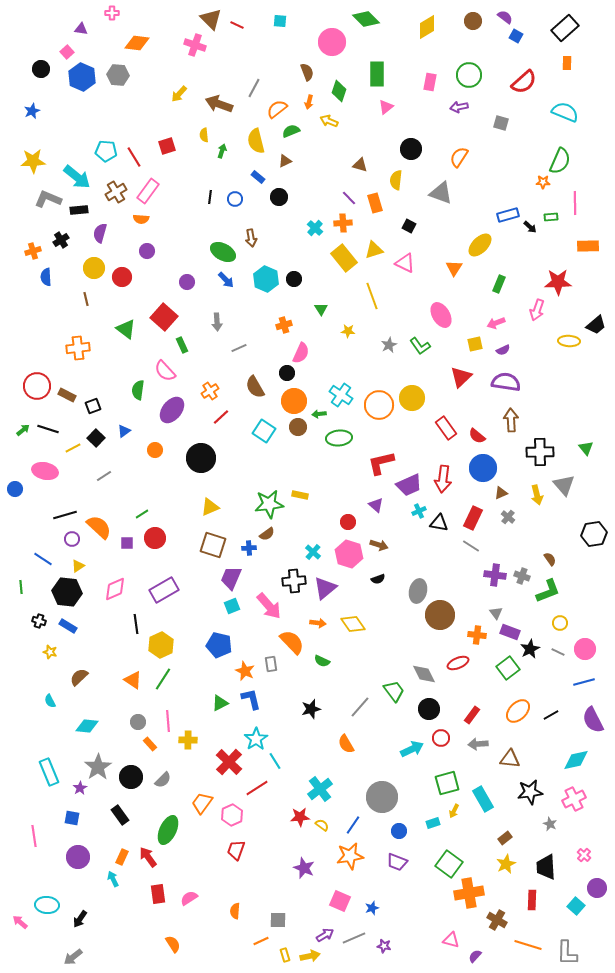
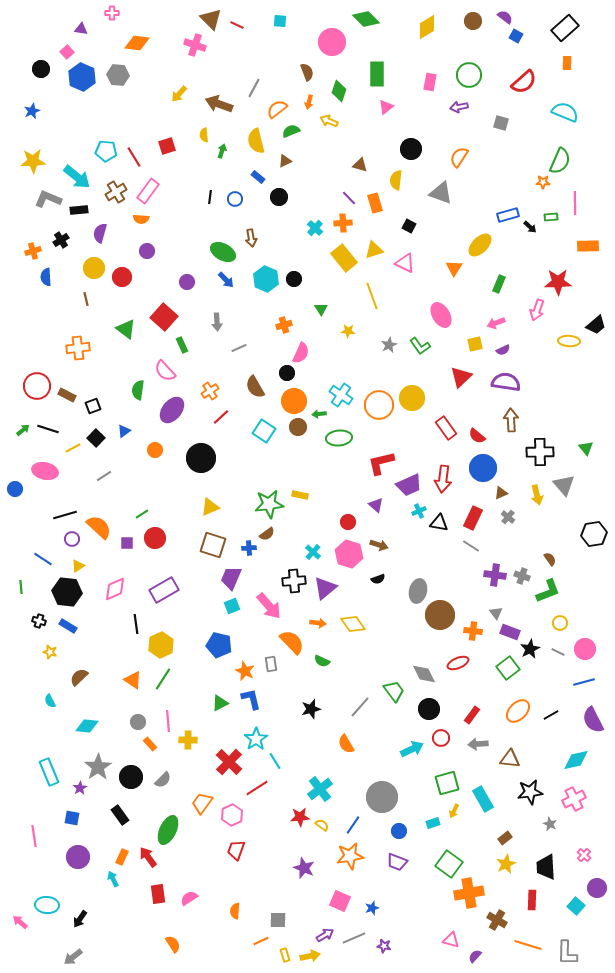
orange cross at (477, 635): moved 4 px left, 4 px up
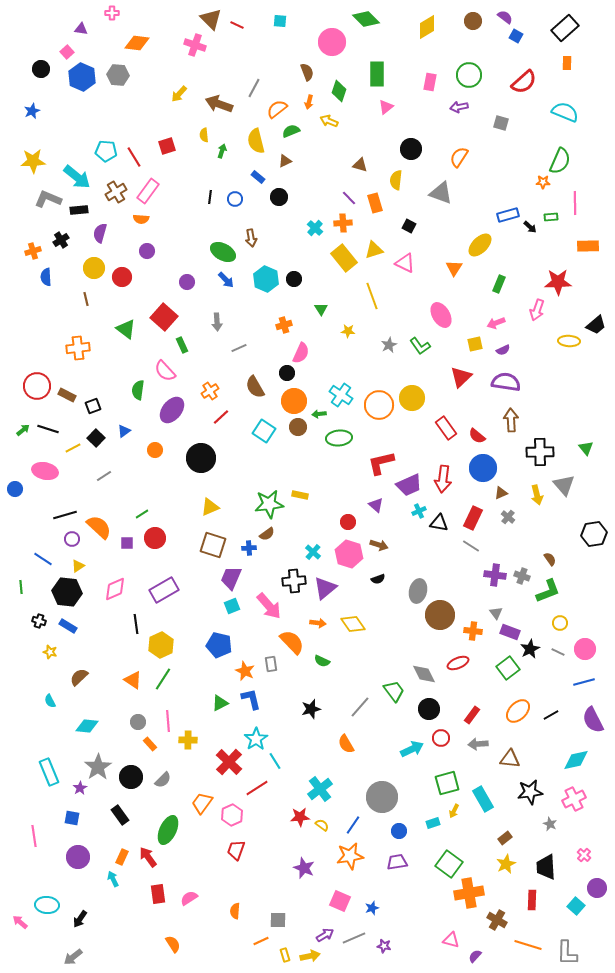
purple trapezoid at (397, 862): rotated 150 degrees clockwise
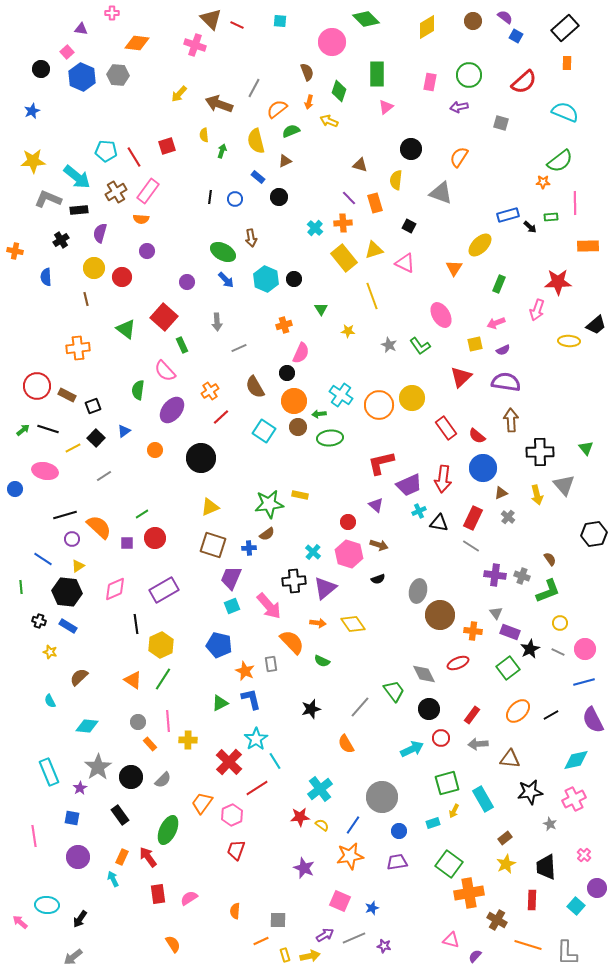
green semicircle at (560, 161): rotated 28 degrees clockwise
orange cross at (33, 251): moved 18 px left; rotated 28 degrees clockwise
gray star at (389, 345): rotated 21 degrees counterclockwise
green ellipse at (339, 438): moved 9 px left
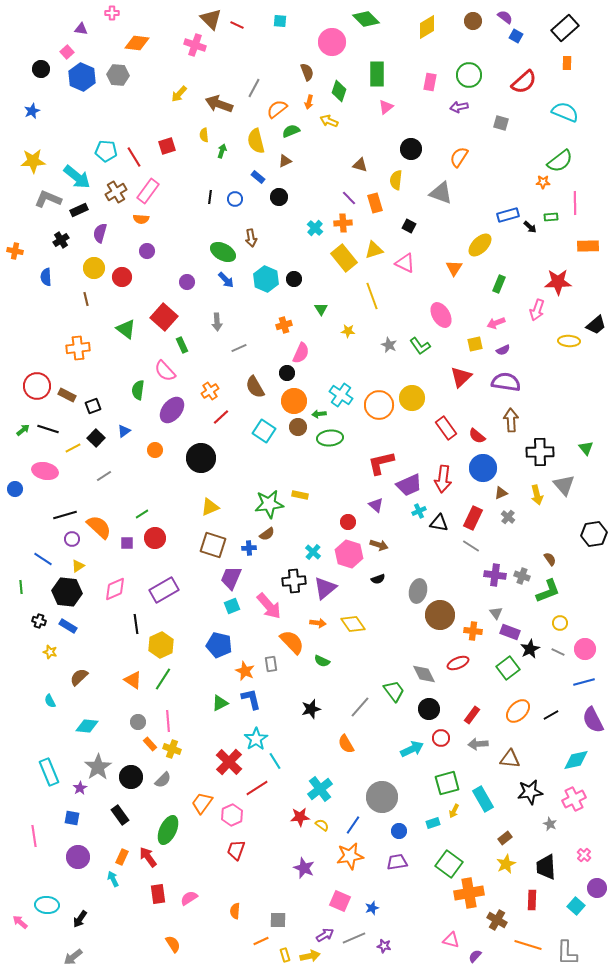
black rectangle at (79, 210): rotated 18 degrees counterclockwise
yellow cross at (188, 740): moved 16 px left, 9 px down; rotated 18 degrees clockwise
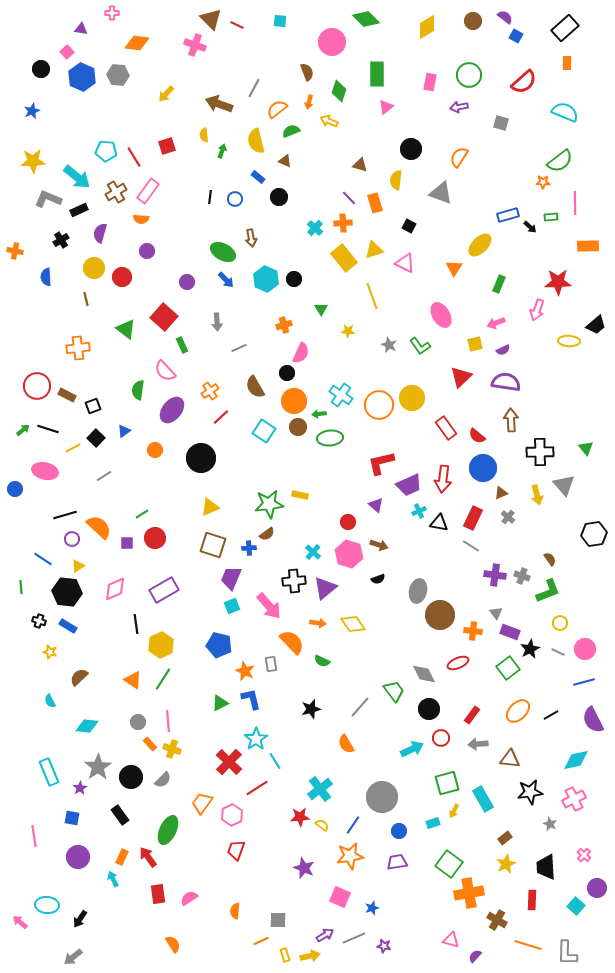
yellow arrow at (179, 94): moved 13 px left
brown triangle at (285, 161): rotated 48 degrees clockwise
pink square at (340, 901): moved 4 px up
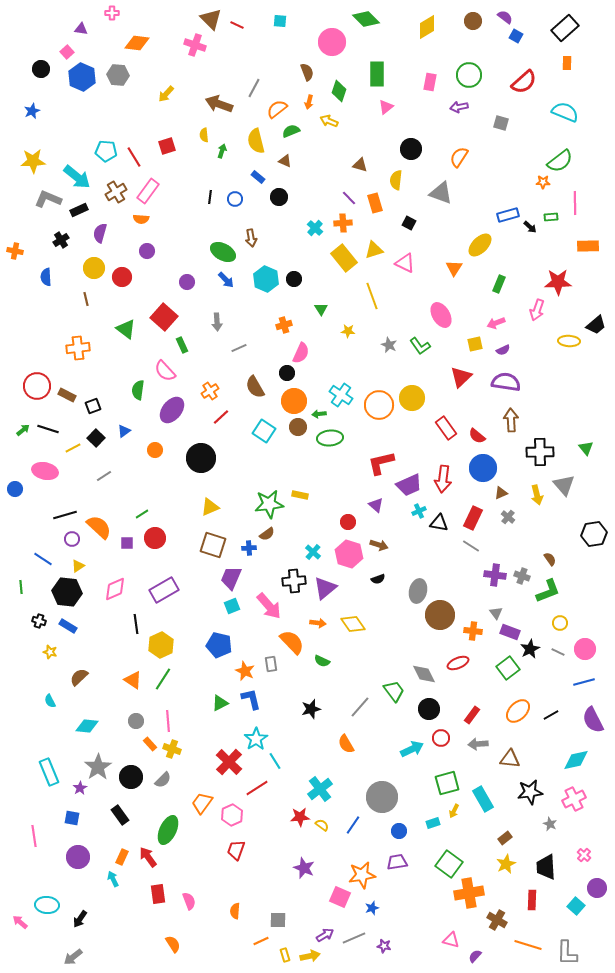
black square at (409, 226): moved 3 px up
gray circle at (138, 722): moved 2 px left, 1 px up
orange star at (350, 856): moved 12 px right, 19 px down
pink semicircle at (189, 898): moved 3 px down; rotated 102 degrees clockwise
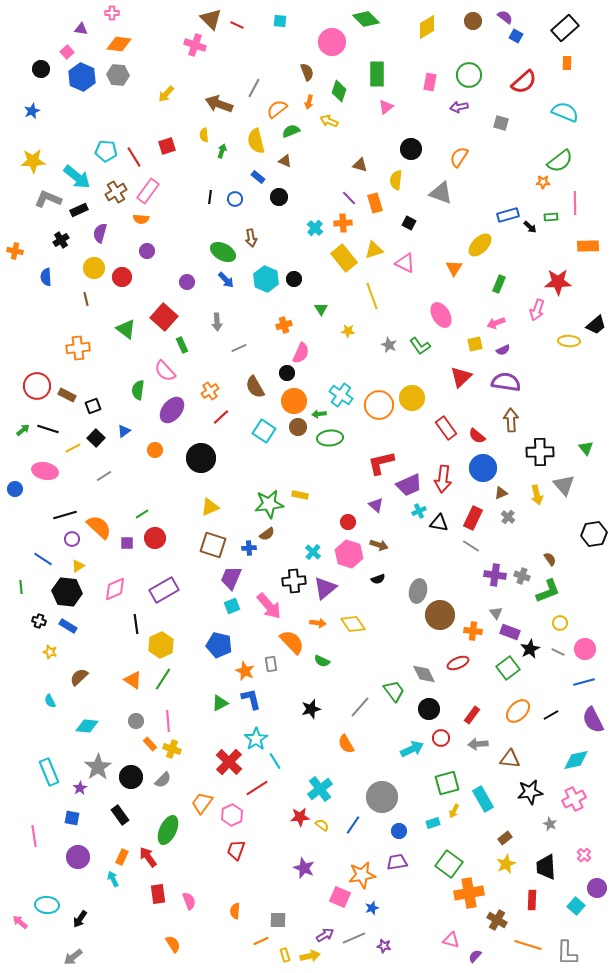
orange diamond at (137, 43): moved 18 px left, 1 px down
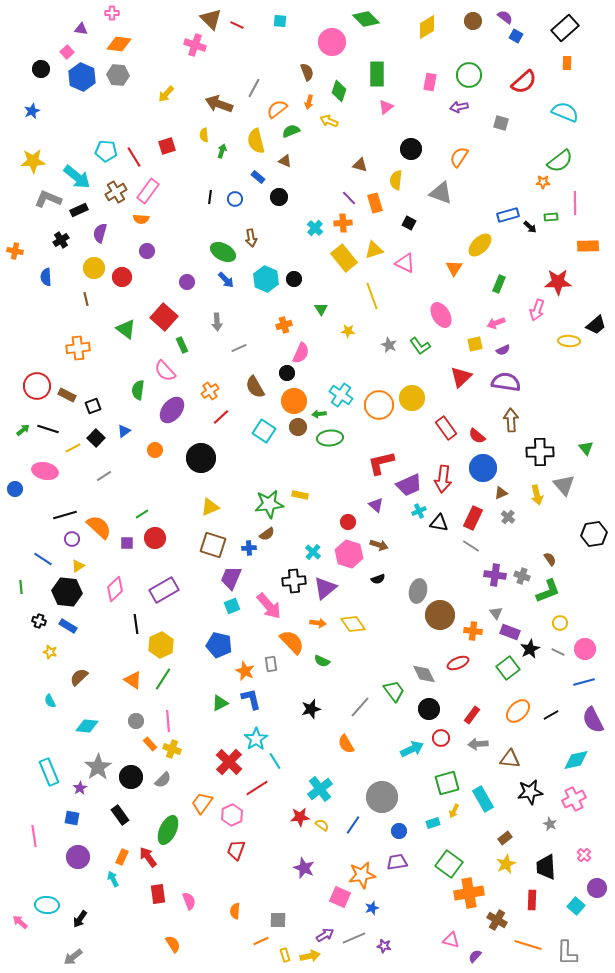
pink diamond at (115, 589): rotated 20 degrees counterclockwise
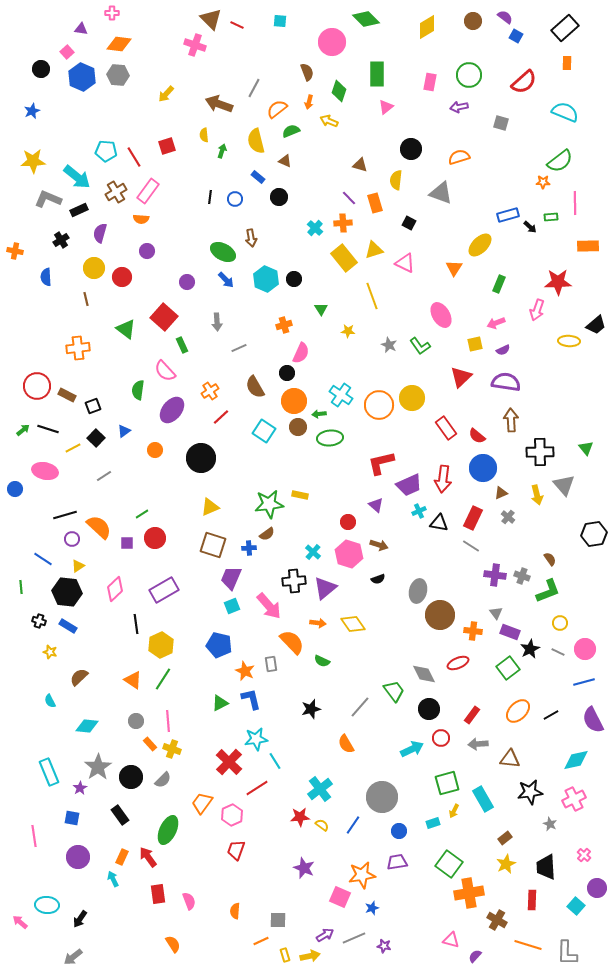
orange semicircle at (459, 157): rotated 40 degrees clockwise
cyan star at (256, 739): rotated 25 degrees clockwise
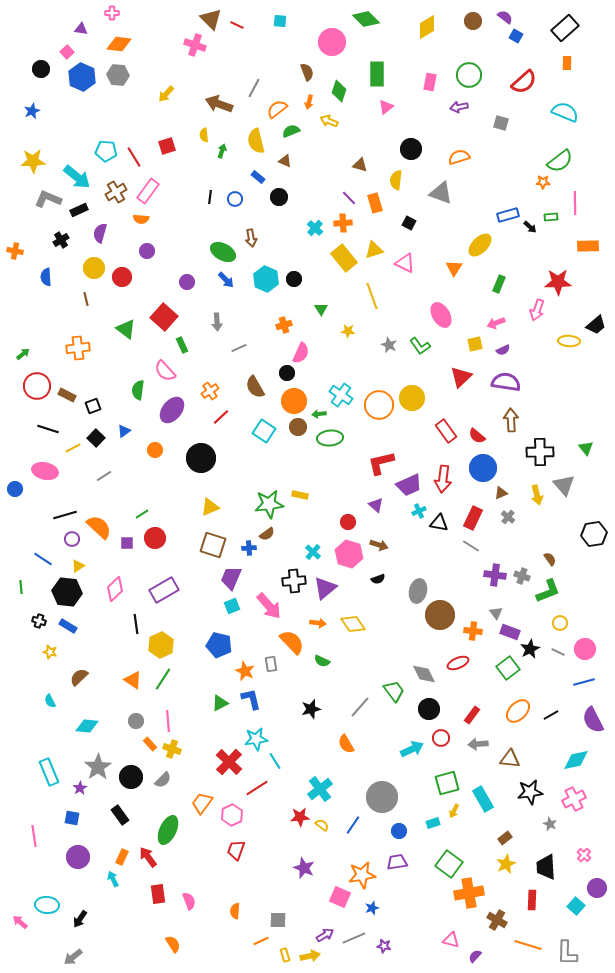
red rectangle at (446, 428): moved 3 px down
green arrow at (23, 430): moved 76 px up
